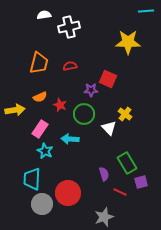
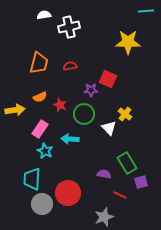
purple semicircle: rotated 64 degrees counterclockwise
red line: moved 3 px down
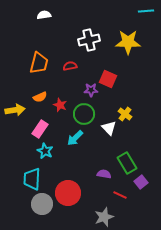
white cross: moved 20 px right, 13 px down
cyan arrow: moved 5 px right, 1 px up; rotated 48 degrees counterclockwise
purple square: rotated 24 degrees counterclockwise
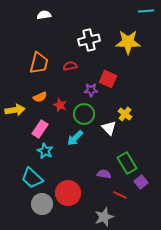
cyan trapezoid: moved 1 px up; rotated 50 degrees counterclockwise
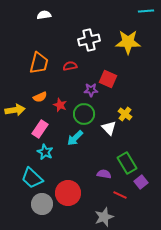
cyan star: moved 1 px down
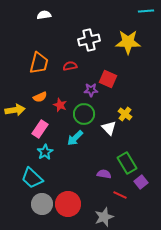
cyan star: rotated 14 degrees clockwise
red circle: moved 11 px down
